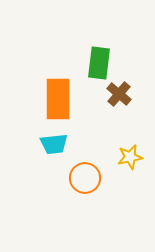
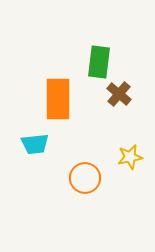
green rectangle: moved 1 px up
cyan trapezoid: moved 19 px left
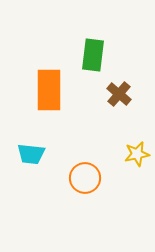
green rectangle: moved 6 px left, 7 px up
orange rectangle: moved 9 px left, 9 px up
cyan trapezoid: moved 4 px left, 10 px down; rotated 12 degrees clockwise
yellow star: moved 7 px right, 3 px up
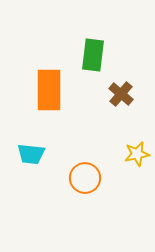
brown cross: moved 2 px right
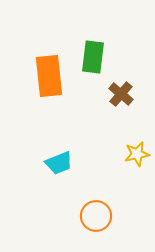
green rectangle: moved 2 px down
orange rectangle: moved 14 px up; rotated 6 degrees counterclockwise
cyan trapezoid: moved 28 px right, 9 px down; rotated 28 degrees counterclockwise
orange circle: moved 11 px right, 38 px down
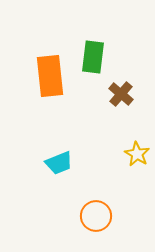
orange rectangle: moved 1 px right
yellow star: rotated 30 degrees counterclockwise
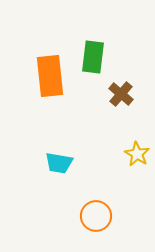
cyan trapezoid: rotated 32 degrees clockwise
